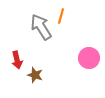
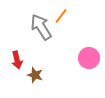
orange line: rotated 21 degrees clockwise
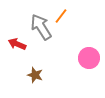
red arrow: moved 16 px up; rotated 126 degrees clockwise
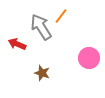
brown star: moved 7 px right, 2 px up
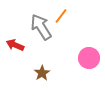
red arrow: moved 2 px left, 1 px down
brown star: rotated 21 degrees clockwise
